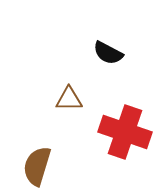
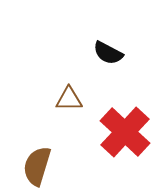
red cross: rotated 24 degrees clockwise
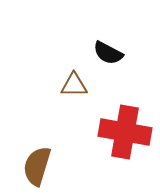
brown triangle: moved 5 px right, 14 px up
red cross: rotated 33 degrees counterclockwise
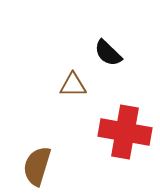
black semicircle: rotated 16 degrees clockwise
brown triangle: moved 1 px left
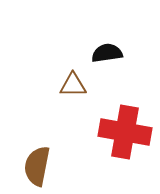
black semicircle: moved 1 px left; rotated 128 degrees clockwise
brown semicircle: rotated 6 degrees counterclockwise
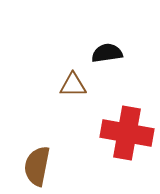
red cross: moved 2 px right, 1 px down
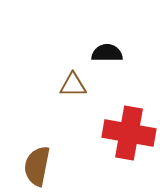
black semicircle: rotated 8 degrees clockwise
red cross: moved 2 px right
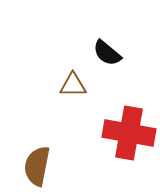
black semicircle: rotated 140 degrees counterclockwise
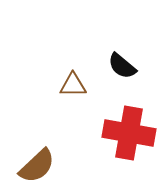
black semicircle: moved 15 px right, 13 px down
brown semicircle: rotated 144 degrees counterclockwise
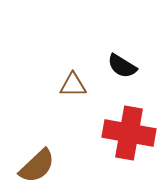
black semicircle: rotated 8 degrees counterclockwise
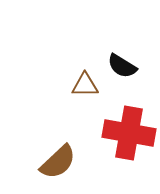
brown triangle: moved 12 px right
brown semicircle: moved 21 px right, 4 px up
